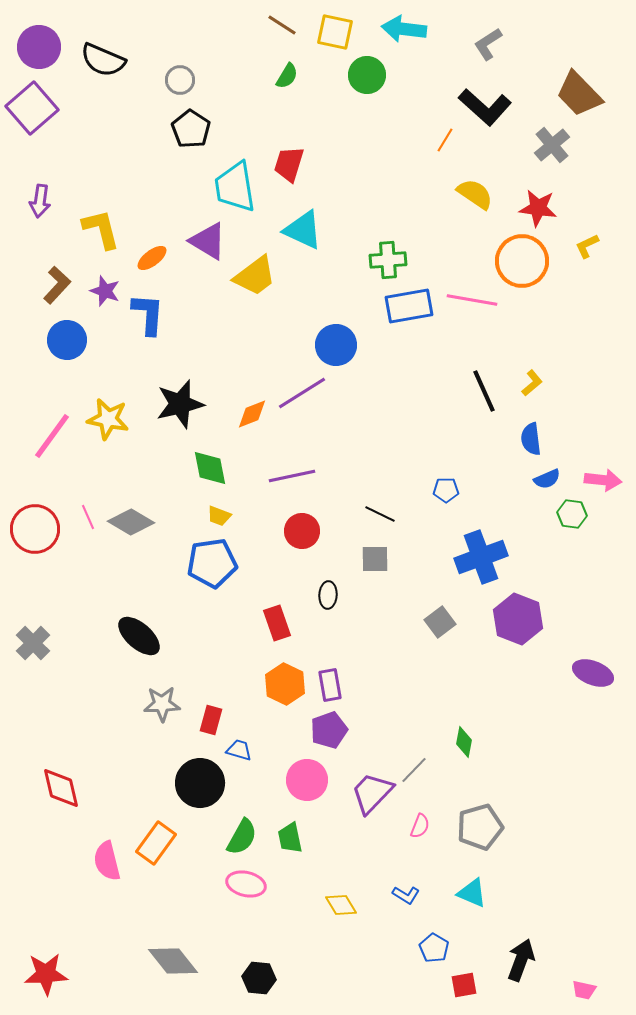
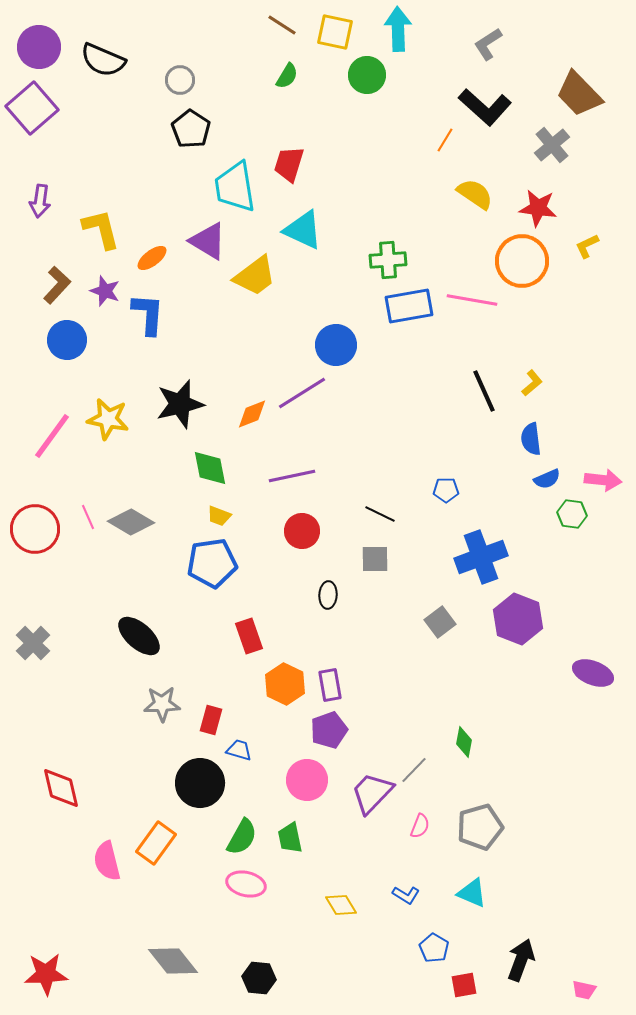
cyan arrow at (404, 29): moved 6 px left; rotated 81 degrees clockwise
red rectangle at (277, 623): moved 28 px left, 13 px down
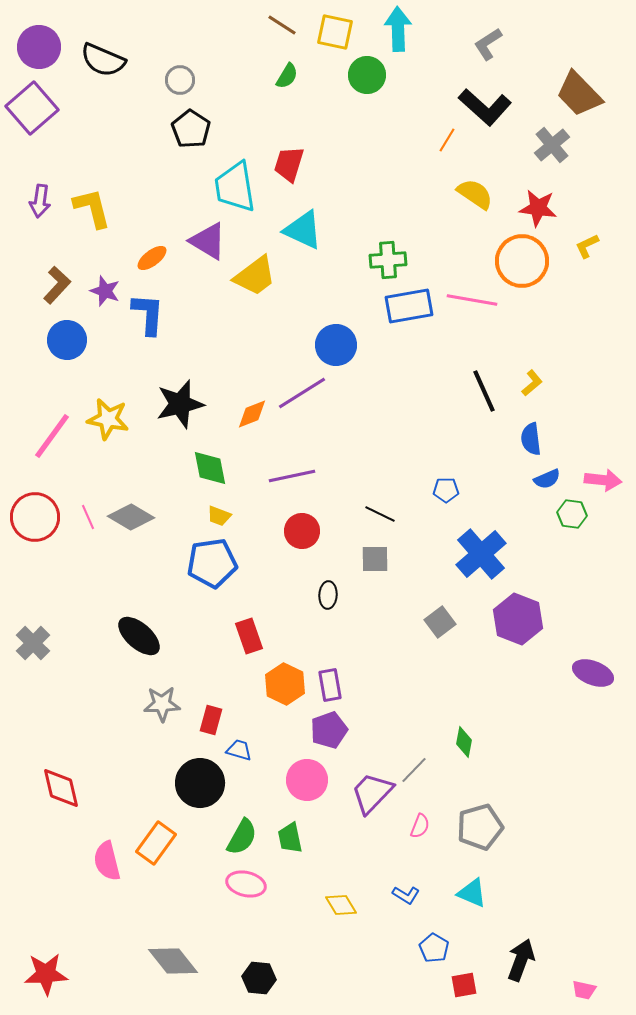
orange line at (445, 140): moved 2 px right
yellow L-shape at (101, 229): moved 9 px left, 21 px up
gray diamond at (131, 522): moved 5 px up
red circle at (35, 529): moved 12 px up
blue cross at (481, 557): moved 3 px up; rotated 21 degrees counterclockwise
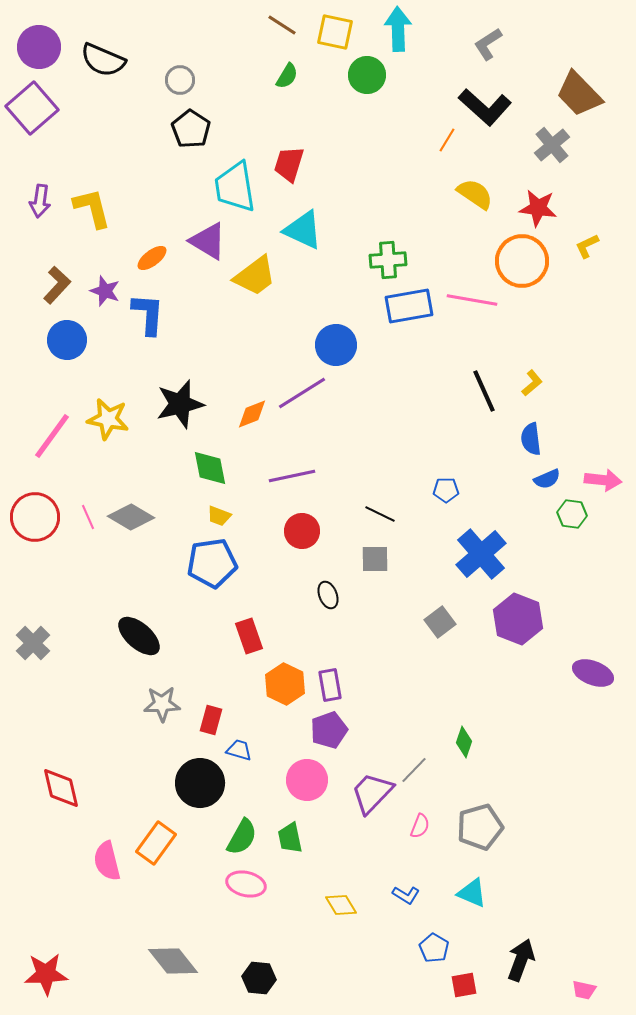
black ellipse at (328, 595): rotated 24 degrees counterclockwise
green diamond at (464, 742): rotated 8 degrees clockwise
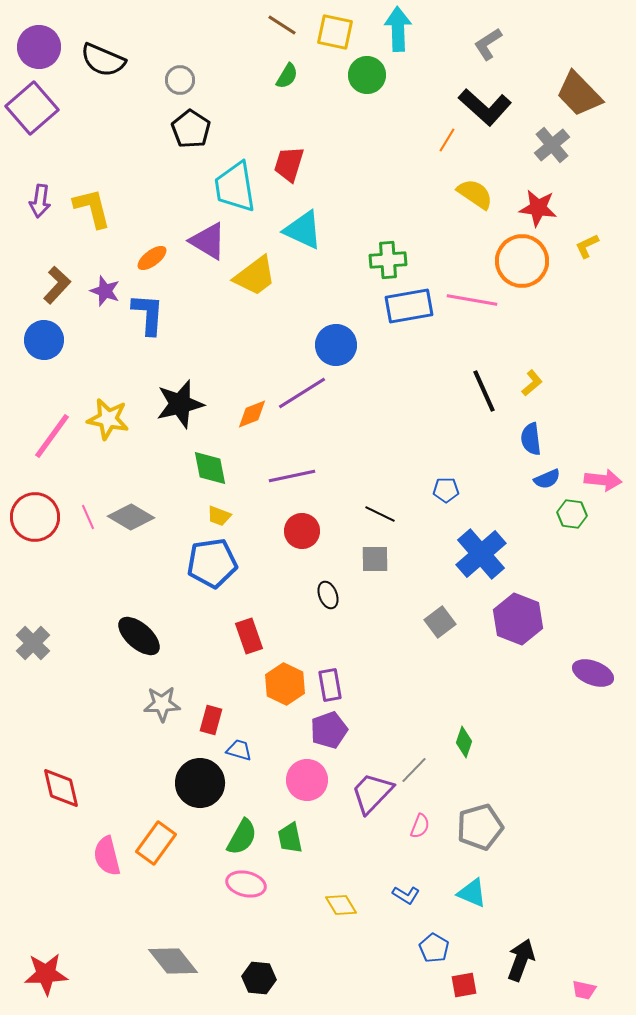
blue circle at (67, 340): moved 23 px left
pink semicircle at (107, 861): moved 5 px up
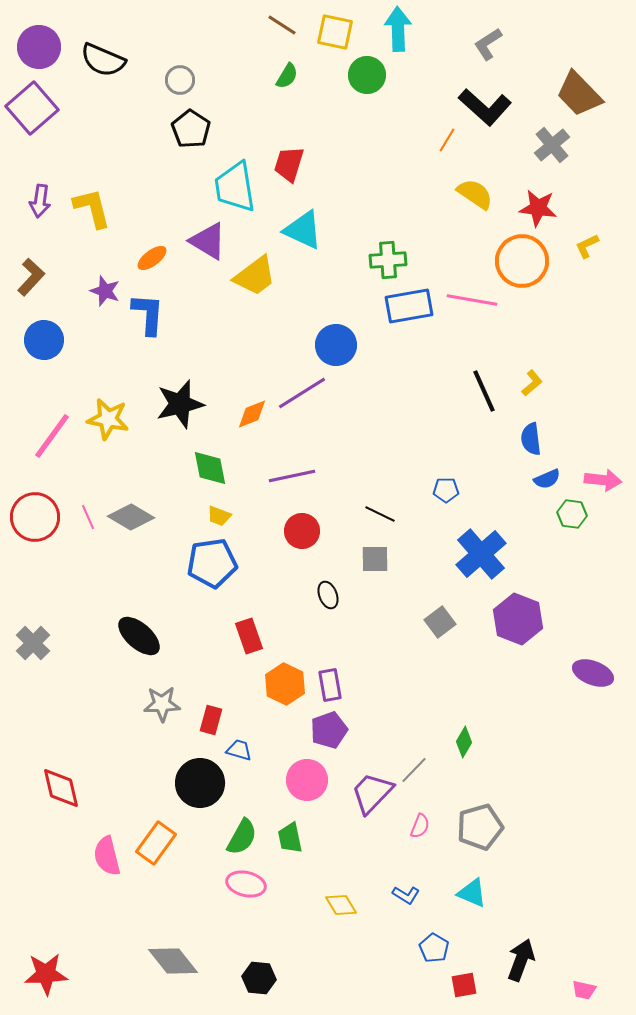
brown L-shape at (57, 285): moved 26 px left, 8 px up
green diamond at (464, 742): rotated 12 degrees clockwise
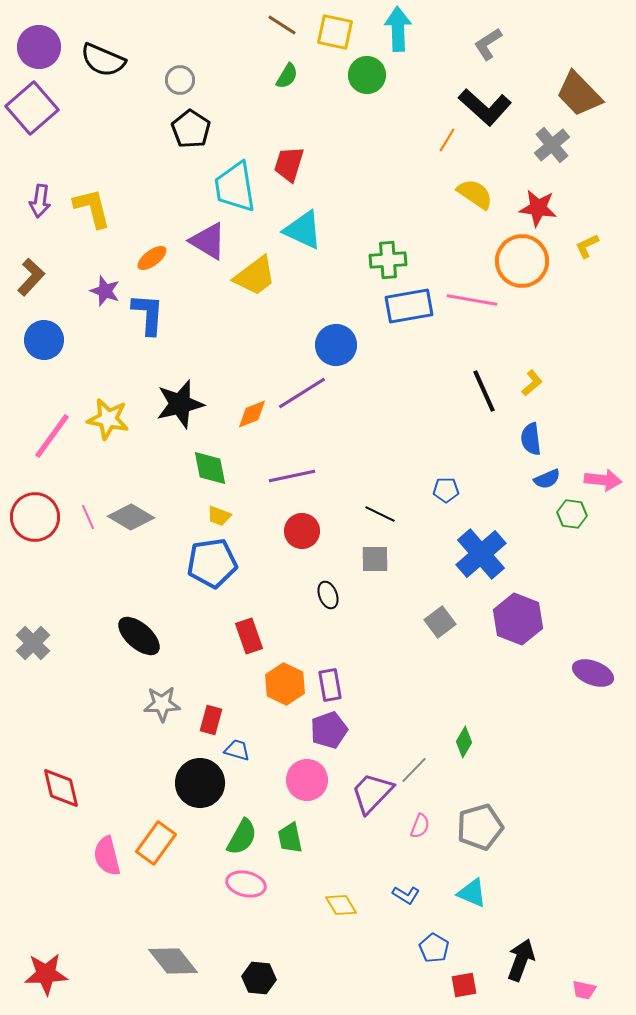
blue trapezoid at (239, 750): moved 2 px left
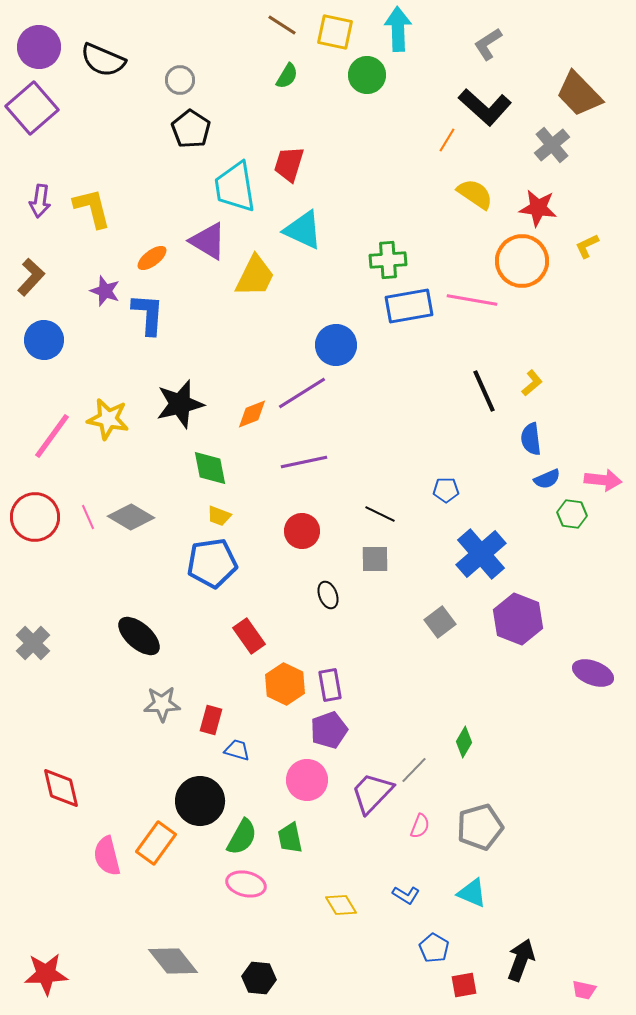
yellow trapezoid at (255, 276): rotated 27 degrees counterclockwise
purple line at (292, 476): moved 12 px right, 14 px up
red rectangle at (249, 636): rotated 16 degrees counterclockwise
black circle at (200, 783): moved 18 px down
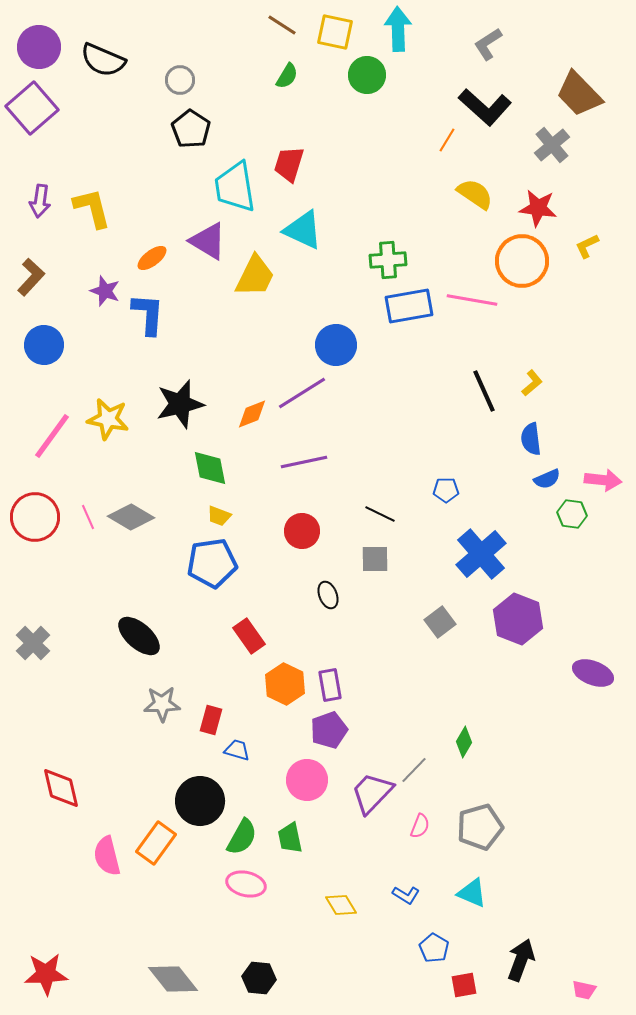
blue circle at (44, 340): moved 5 px down
gray diamond at (173, 961): moved 18 px down
